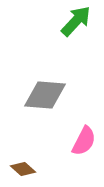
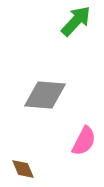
brown diamond: rotated 25 degrees clockwise
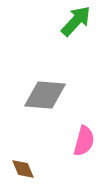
pink semicircle: rotated 12 degrees counterclockwise
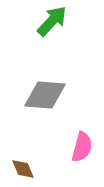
green arrow: moved 24 px left
pink semicircle: moved 2 px left, 6 px down
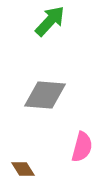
green arrow: moved 2 px left
brown diamond: rotated 10 degrees counterclockwise
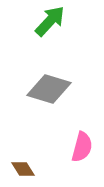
gray diamond: moved 4 px right, 6 px up; rotated 12 degrees clockwise
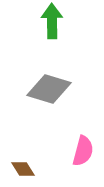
green arrow: moved 2 px right; rotated 44 degrees counterclockwise
pink semicircle: moved 1 px right, 4 px down
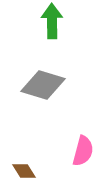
gray diamond: moved 6 px left, 4 px up
brown diamond: moved 1 px right, 2 px down
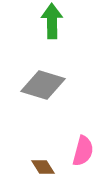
brown diamond: moved 19 px right, 4 px up
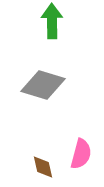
pink semicircle: moved 2 px left, 3 px down
brown diamond: rotated 20 degrees clockwise
